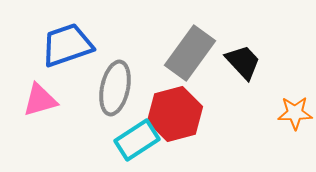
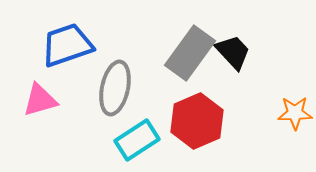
black trapezoid: moved 10 px left, 10 px up
red hexagon: moved 22 px right, 7 px down; rotated 8 degrees counterclockwise
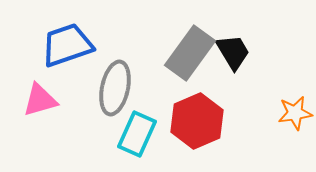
black trapezoid: rotated 12 degrees clockwise
orange star: rotated 8 degrees counterclockwise
cyan rectangle: moved 6 px up; rotated 33 degrees counterclockwise
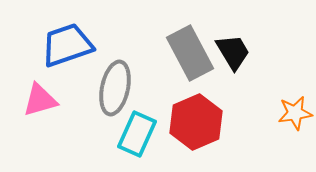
gray rectangle: rotated 64 degrees counterclockwise
red hexagon: moved 1 px left, 1 px down
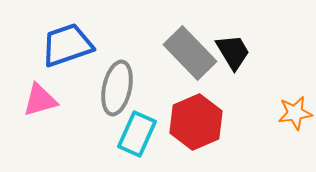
gray rectangle: rotated 16 degrees counterclockwise
gray ellipse: moved 2 px right
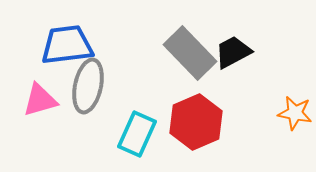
blue trapezoid: rotated 12 degrees clockwise
black trapezoid: rotated 87 degrees counterclockwise
gray ellipse: moved 29 px left, 2 px up
orange star: rotated 20 degrees clockwise
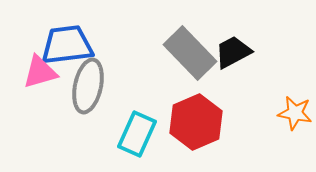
pink triangle: moved 28 px up
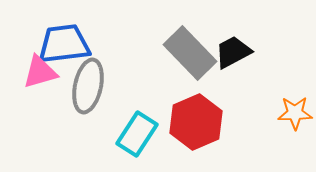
blue trapezoid: moved 3 px left, 1 px up
orange star: rotated 12 degrees counterclockwise
cyan rectangle: rotated 9 degrees clockwise
